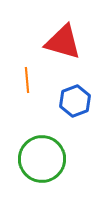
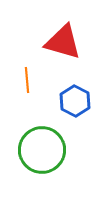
blue hexagon: rotated 12 degrees counterclockwise
green circle: moved 9 px up
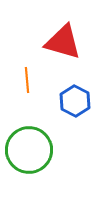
green circle: moved 13 px left
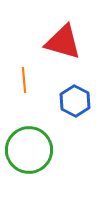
orange line: moved 3 px left
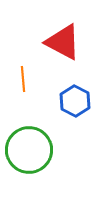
red triangle: rotated 12 degrees clockwise
orange line: moved 1 px left, 1 px up
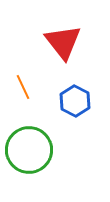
red triangle: rotated 24 degrees clockwise
orange line: moved 8 px down; rotated 20 degrees counterclockwise
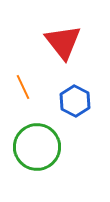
green circle: moved 8 px right, 3 px up
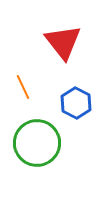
blue hexagon: moved 1 px right, 2 px down
green circle: moved 4 px up
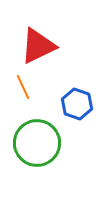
red triangle: moved 25 px left, 4 px down; rotated 42 degrees clockwise
blue hexagon: moved 1 px right, 1 px down; rotated 8 degrees counterclockwise
